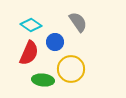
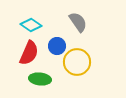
blue circle: moved 2 px right, 4 px down
yellow circle: moved 6 px right, 7 px up
green ellipse: moved 3 px left, 1 px up
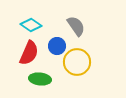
gray semicircle: moved 2 px left, 4 px down
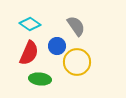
cyan diamond: moved 1 px left, 1 px up
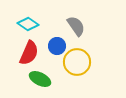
cyan diamond: moved 2 px left
green ellipse: rotated 20 degrees clockwise
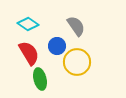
red semicircle: rotated 55 degrees counterclockwise
green ellipse: rotated 50 degrees clockwise
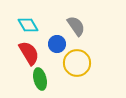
cyan diamond: moved 1 px down; rotated 25 degrees clockwise
blue circle: moved 2 px up
yellow circle: moved 1 px down
